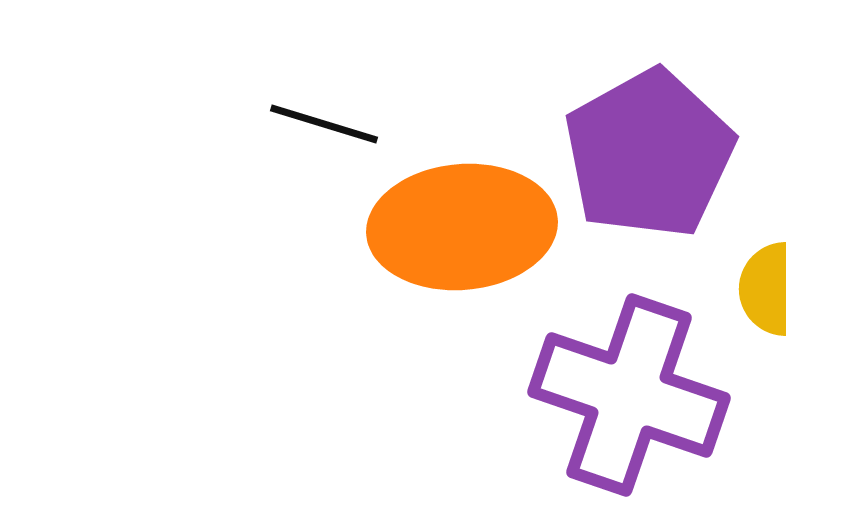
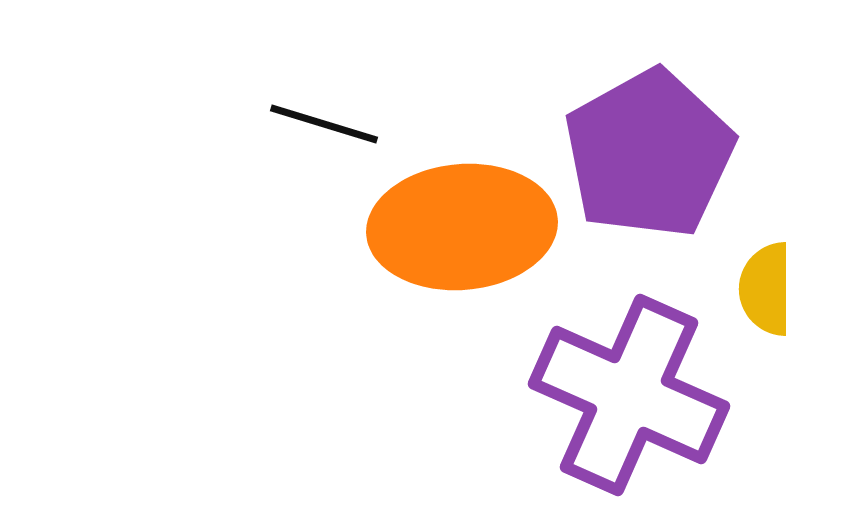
purple cross: rotated 5 degrees clockwise
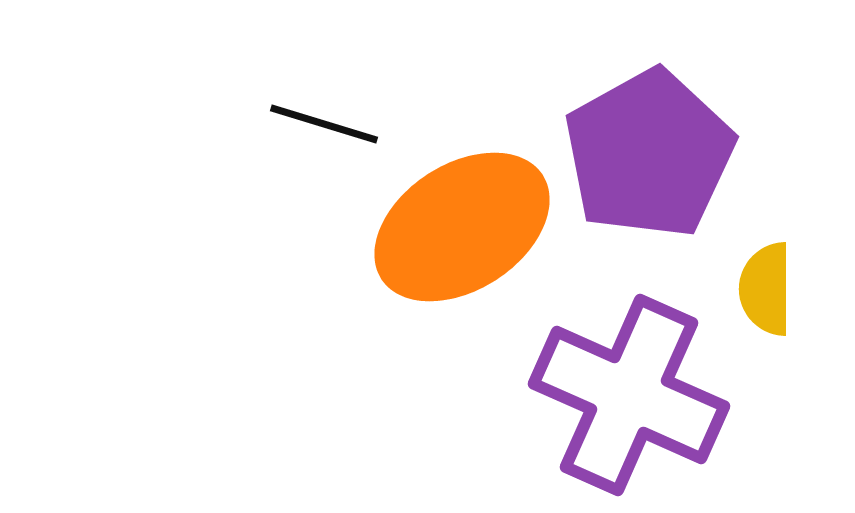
orange ellipse: rotated 28 degrees counterclockwise
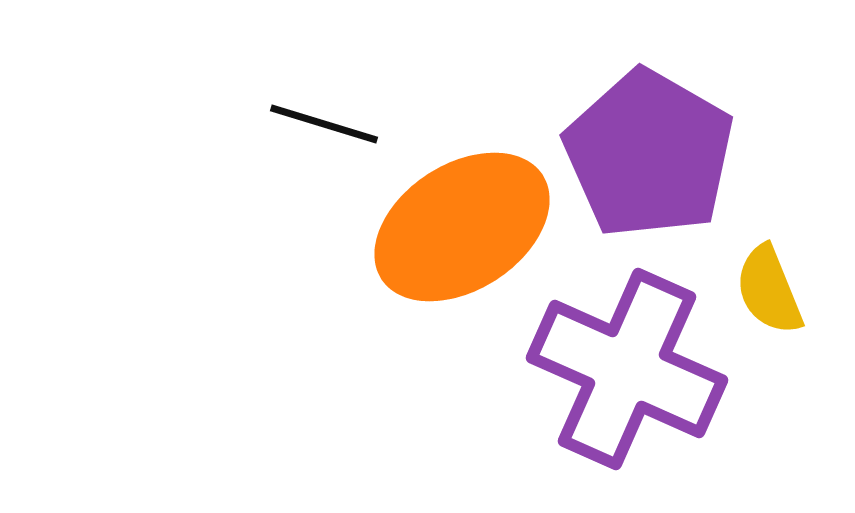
purple pentagon: rotated 13 degrees counterclockwise
yellow semicircle: moved 3 px right, 1 px down; rotated 22 degrees counterclockwise
purple cross: moved 2 px left, 26 px up
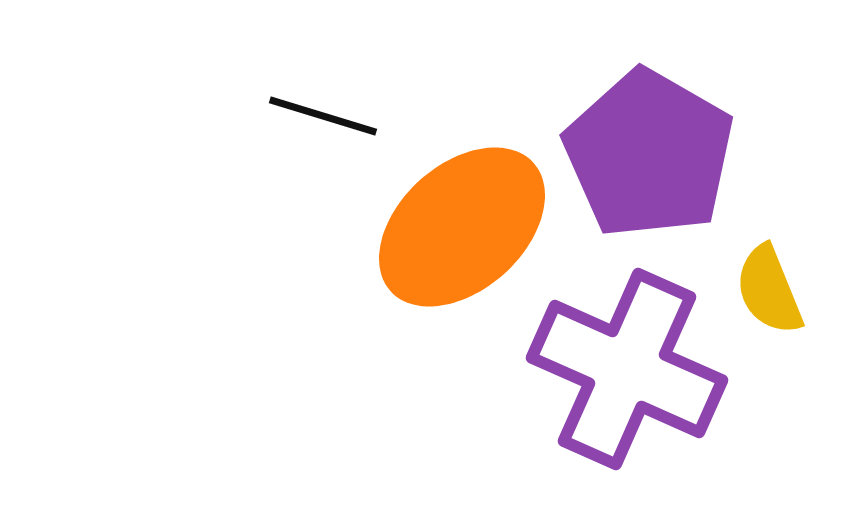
black line: moved 1 px left, 8 px up
orange ellipse: rotated 9 degrees counterclockwise
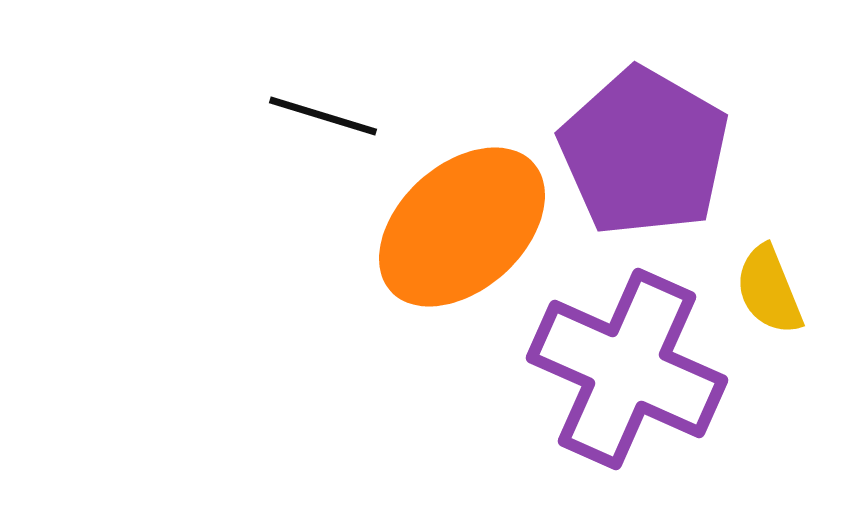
purple pentagon: moved 5 px left, 2 px up
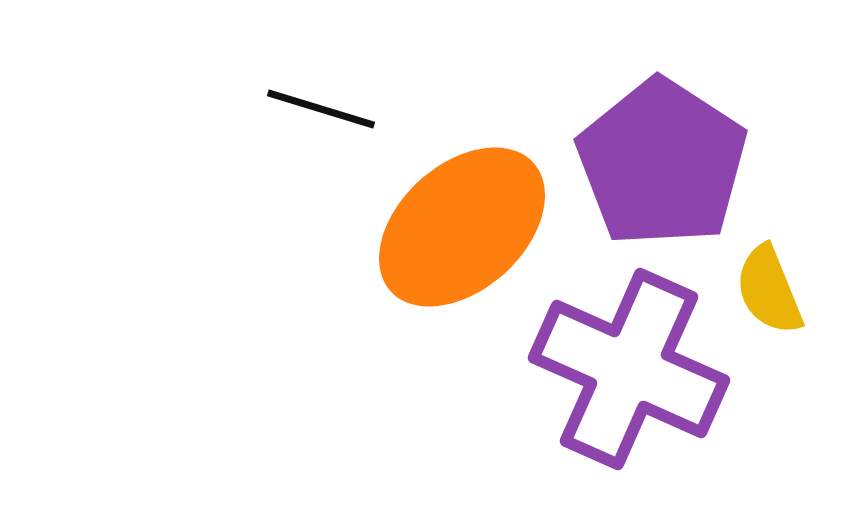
black line: moved 2 px left, 7 px up
purple pentagon: moved 18 px right, 11 px down; rotated 3 degrees clockwise
purple cross: moved 2 px right
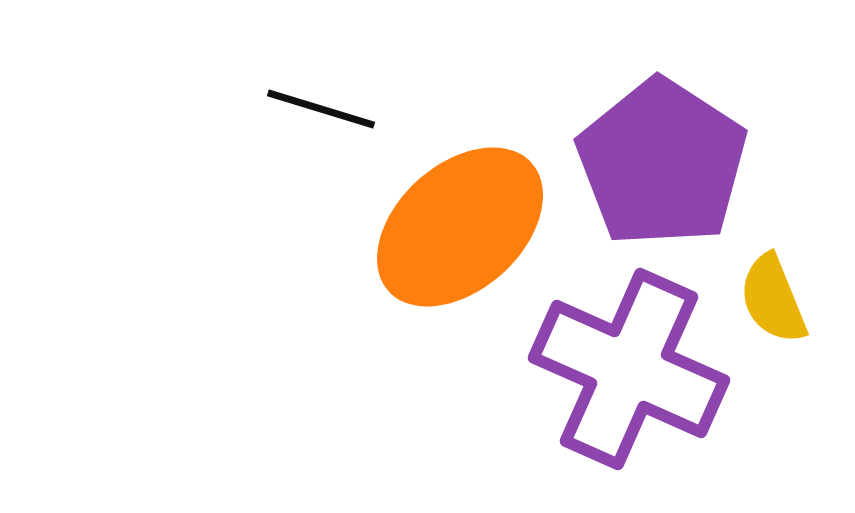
orange ellipse: moved 2 px left
yellow semicircle: moved 4 px right, 9 px down
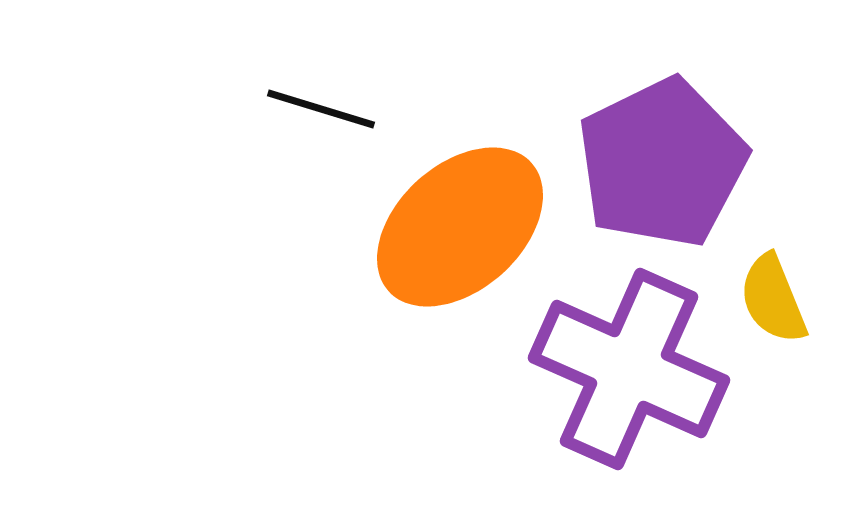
purple pentagon: rotated 13 degrees clockwise
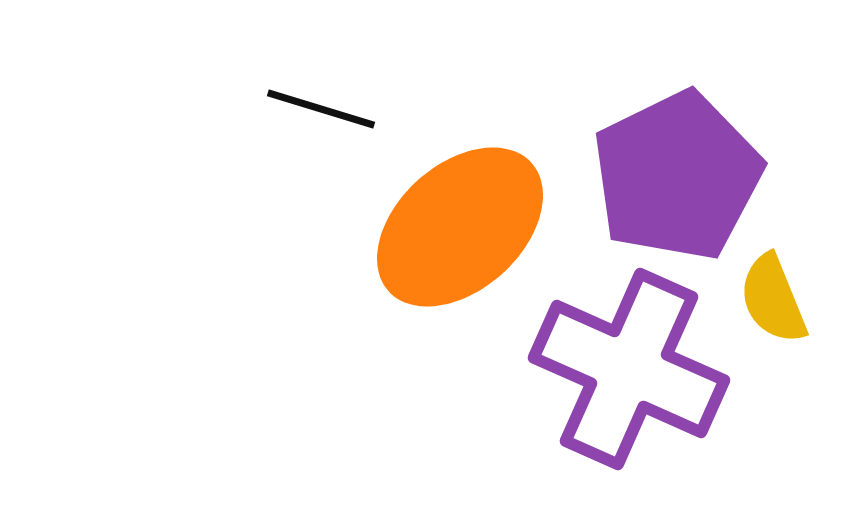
purple pentagon: moved 15 px right, 13 px down
